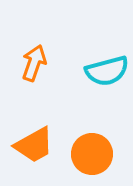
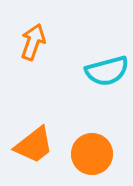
orange arrow: moved 1 px left, 21 px up
orange trapezoid: rotated 9 degrees counterclockwise
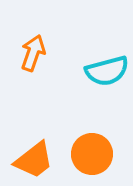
orange arrow: moved 11 px down
orange trapezoid: moved 15 px down
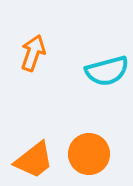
orange circle: moved 3 px left
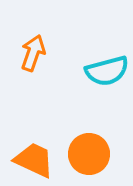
orange trapezoid: rotated 117 degrees counterclockwise
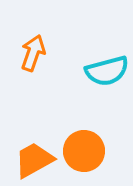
orange circle: moved 5 px left, 3 px up
orange trapezoid: rotated 54 degrees counterclockwise
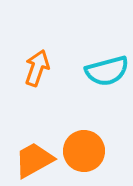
orange arrow: moved 4 px right, 15 px down
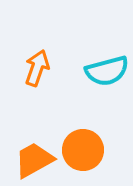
orange circle: moved 1 px left, 1 px up
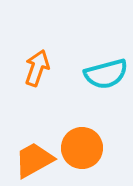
cyan semicircle: moved 1 px left, 3 px down
orange circle: moved 1 px left, 2 px up
